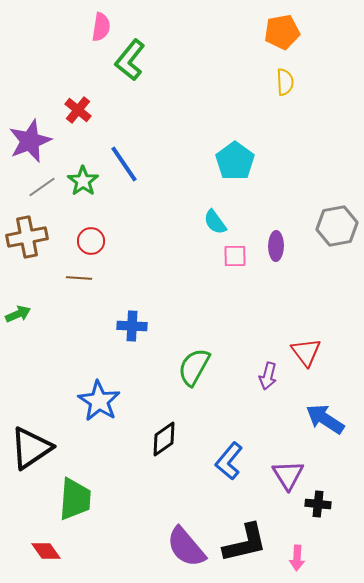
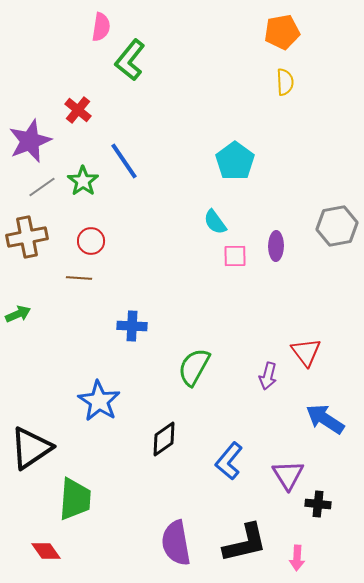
blue line: moved 3 px up
purple semicircle: moved 10 px left, 4 px up; rotated 30 degrees clockwise
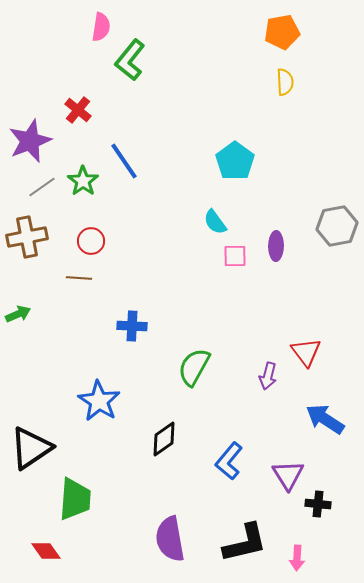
purple semicircle: moved 6 px left, 4 px up
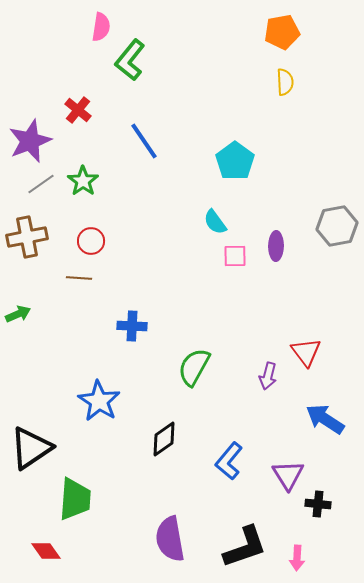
blue line: moved 20 px right, 20 px up
gray line: moved 1 px left, 3 px up
black L-shape: moved 4 px down; rotated 6 degrees counterclockwise
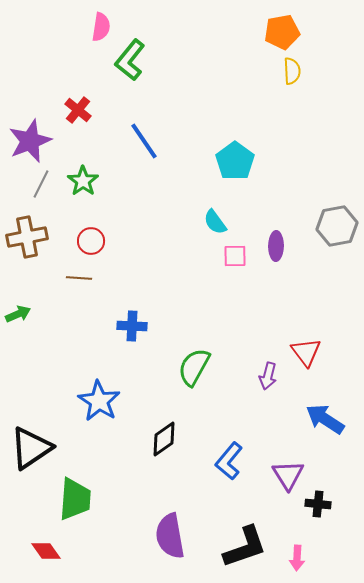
yellow semicircle: moved 7 px right, 11 px up
gray line: rotated 28 degrees counterclockwise
purple semicircle: moved 3 px up
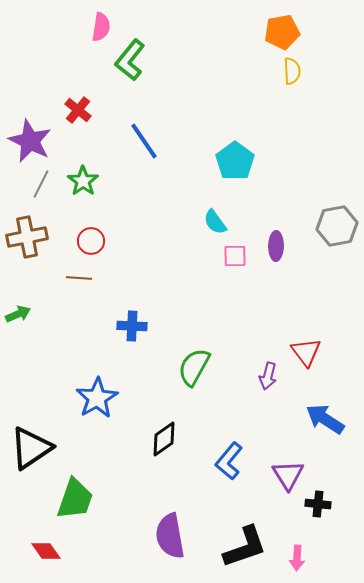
purple star: rotated 24 degrees counterclockwise
blue star: moved 2 px left, 3 px up; rotated 9 degrees clockwise
green trapezoid: rotated 15 degrees clockwise
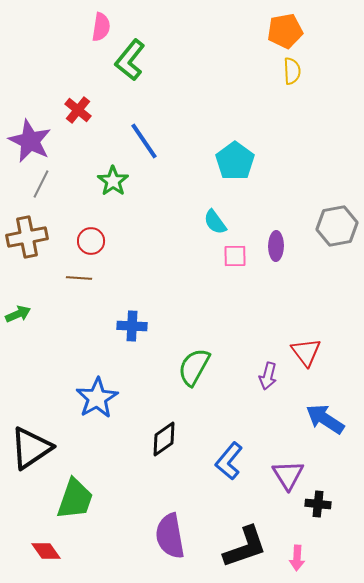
orange pentagon: moved 3 px right, 1 px up
green star: moved 30 px right
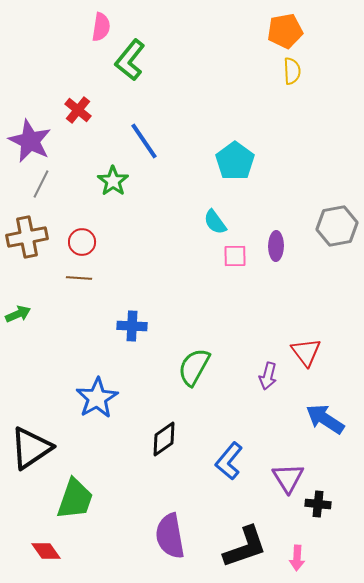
red circle: moved 9 px left, 1 px down
purple triangle: moved 3 px down
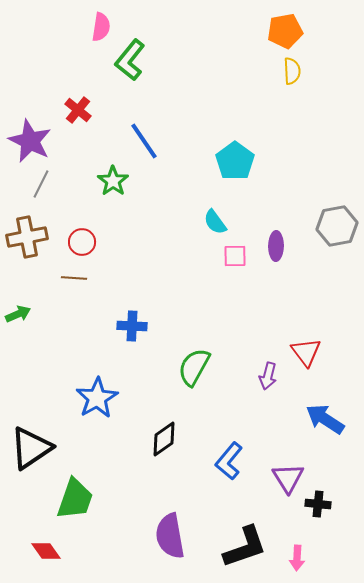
brown line: moved 5 px left
